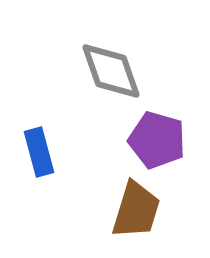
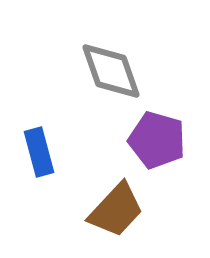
brown trapezoid: moved 20 px left; rotated 26 degrees clockwise
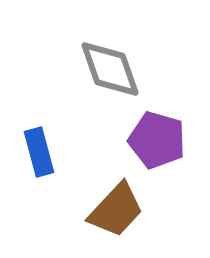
gray diamond: moved 1 px left, 2 px up
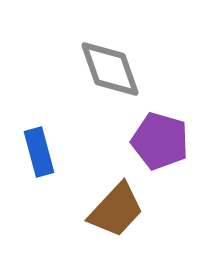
purple pentagon: moved 3 px right, 1 px down
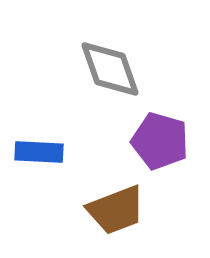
blue rectangle: rotated 72 degrees counterclockwise
brown trapezoid: rotated 26 degrees clockwise
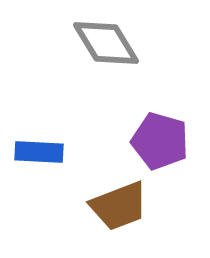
gray diamond: moved 4 px left, 26 px up; rotated 12 degrees counterclockwise
brown trapezoid: moved 3 px right, 4 px up
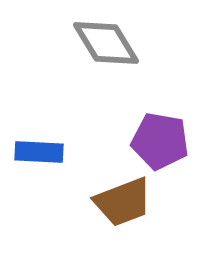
purple pentagon: rotated 6 degrees counterclockwise
brown trapezoid: moved 4 px right, 4 px up
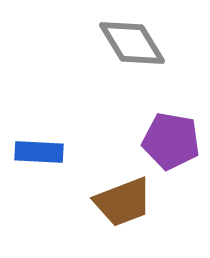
gray diamond: moved 26 px right
purple pentagon: moved 11 px right
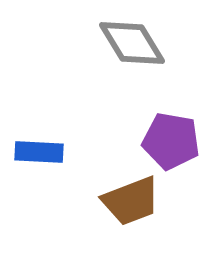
brown trapezoid: moved 8 px right, 1 px up
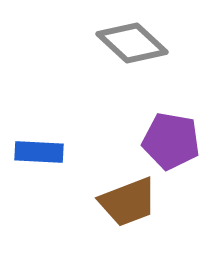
gray diamond: rotated 16 degrees counterclockwise
brown trapezoid: moved 3 px left, 1 px down
